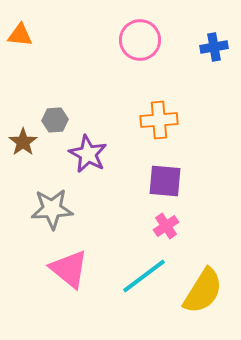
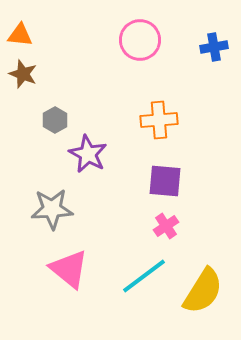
gray hexagon: rotated 25 degrees counterclockwise
brown star: moved 68 px up; rotated 16 degrees counterclockwise
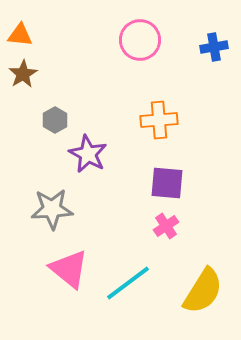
brown star: rotated 20 degrees clockwise
purple square: moved 2 px right, 2 px down
cyan line: moved 16 px left, 7 px down
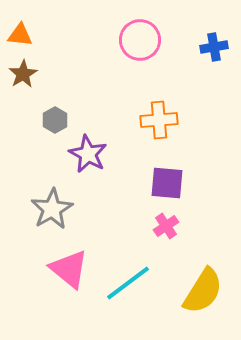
gray star: rotated 27 degrees counterclockwise
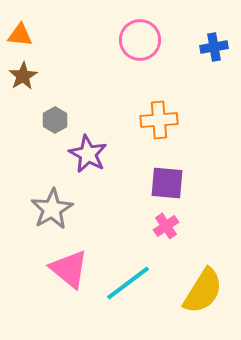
brown star: moved 2 px down
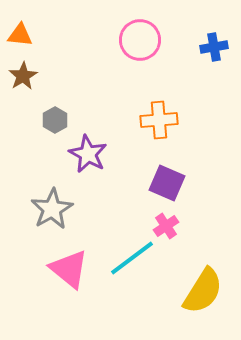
purple square: rotated 18 degrees clockwise
cyan line: moved 4 px right, 25 px up
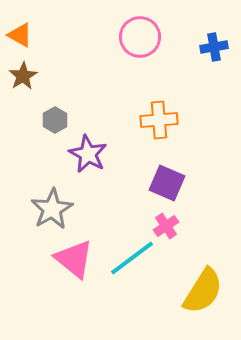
orange triangle: rotated 24 degrees clockwise
pink circle: moved 3 px up
pink triangle: moved 5 px right, 10 px up
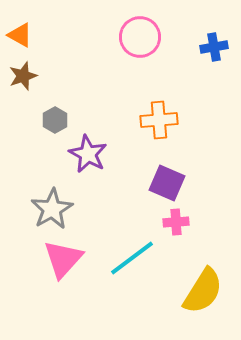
brown star: rotated 12 degrees clockwise
pink cross: moved 10 px right, 4 px up; rotated 30 degrees clockwise
pink triangle: moved 11 px left; rotated 33 degrees clockwise
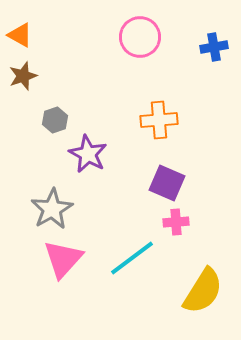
gray hexagon: rotated 10 degrees clockwise
